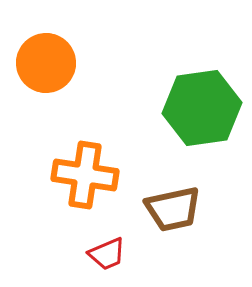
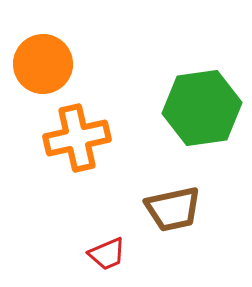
orange circle: moved 3 px left, 1 px down
orange cross: moved 8 px left, 37 px up; rotated 22 degrees counterclockwise
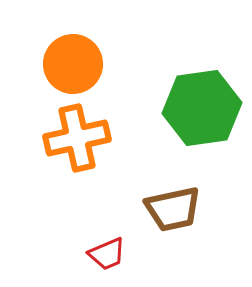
orange circle: moved 30 px right
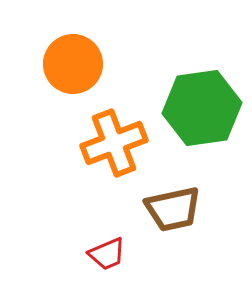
orange cross: moved 37 px right, 5 px down; rotated 8 degrees counterclockwise
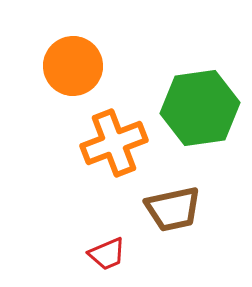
orange circle: moved 2 px down
green hexagon: moved 2 px left
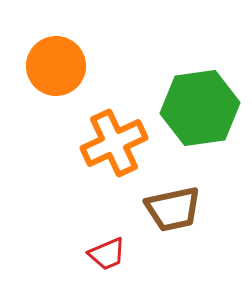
orange circle: moved 17 px left
orange cross: rotated 4 degrees counterclockwise
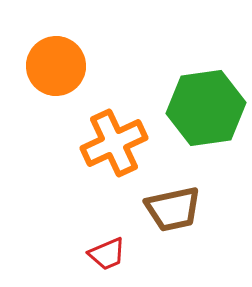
green hexagon: moved 6 px right
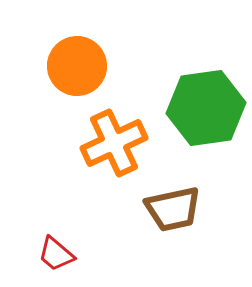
orange circle: moved 21 px right
red trapezoid: moved 51 px left; rotated 63 degrees clockwise
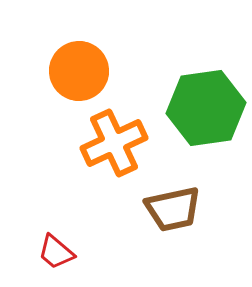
orange circle: moved 2 px right, 5 px down
red trapezoid: moved 2 px up
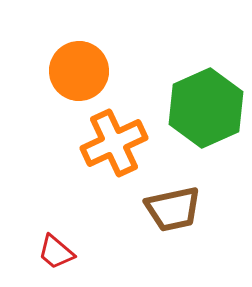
green hexagon: rotated 16 degrees counterclockwise
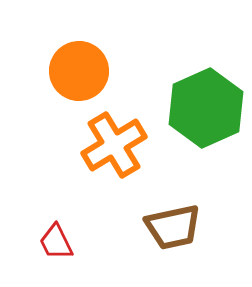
orange cross: moved 2 px down; rotated 6 degrees counterclockwise
brown trapezoid: moved 18 px down
red trapezoid: moved 10 px up; rotated 24 degrees clockwise
